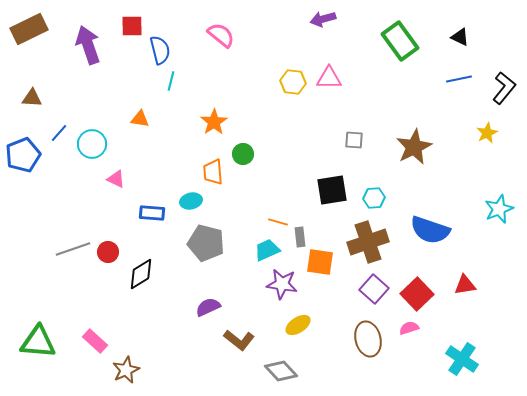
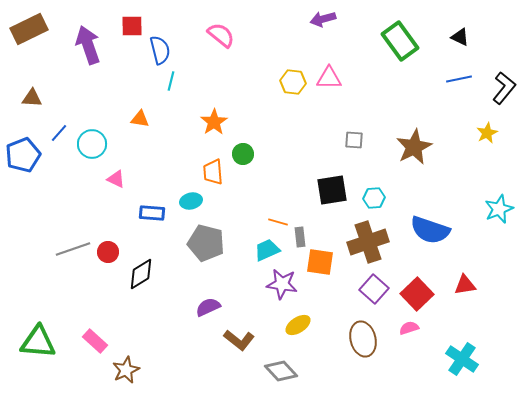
brown ellipse at (368, 339): moved 5 px left
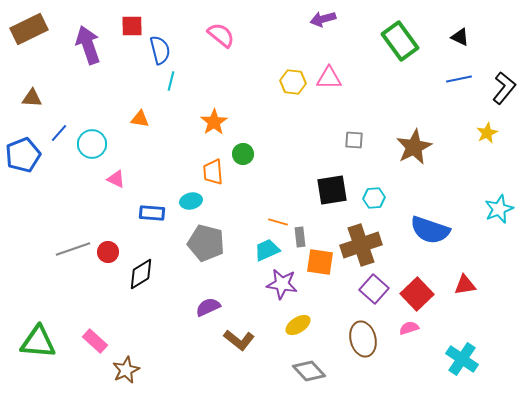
brown cross at (368, 242): moved 7 px left, 3 px down
gray diamond at (281, 371): moved 28 px right
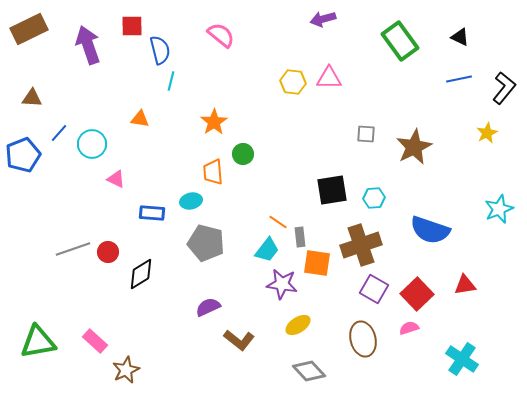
gray square at (354, 140): moved 12 px right, 6 px up
orange line at (278, 222): rotated 18 degrees clockwise
cyan trapezoid at (267, 250): rotated 152 degrees clockwise
orange square at (320, 262): moved 3 px left, 1 px down
purple square at (374, 289): rotated 12 degrees counterclockwise
green triangle at (38, 342): rotated 15 degrees counterclockwise
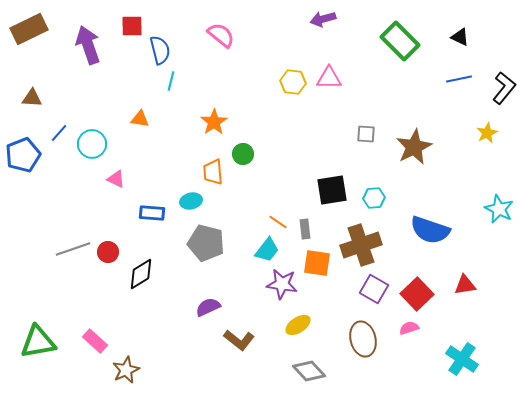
green rectangle at (400, 41): rotated 9 degrees counterclockwise
cyan star at (499, 209): rotated 24 degrees counterclockwise
gray rectangle at (300, 237): moved 5 px right, 8 px up
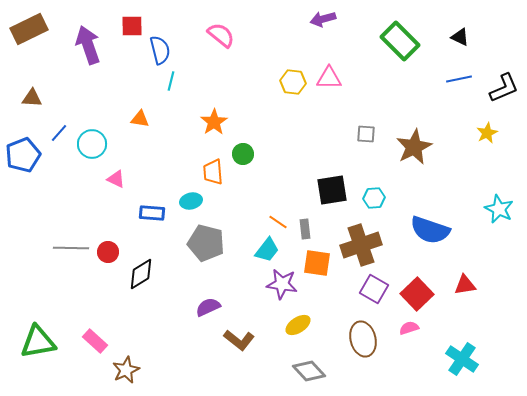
black L-shape at (504, 88): rotated 28 degrees clockwise
gray line at (73, 249): moved 2 px left, 1 px up; rotated 20 degrees clockwise
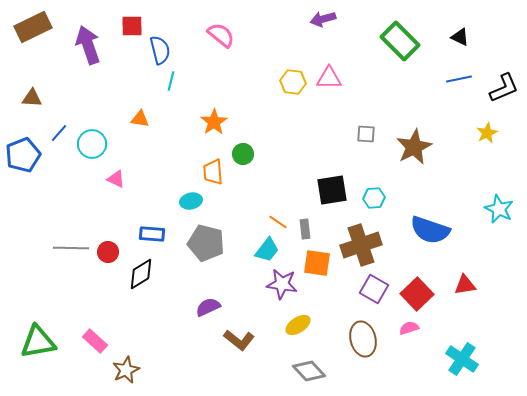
brown rectangle at (29, 29): moved 4 px right, 2 px up
blue rectangle at (152, 213): moved 21 px down
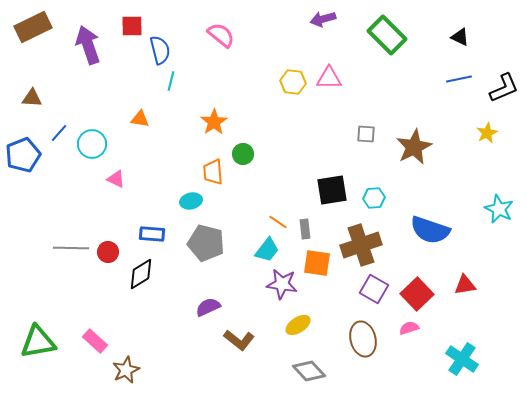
green rectangle at (400, 41): moved 13 px left, 6 px up
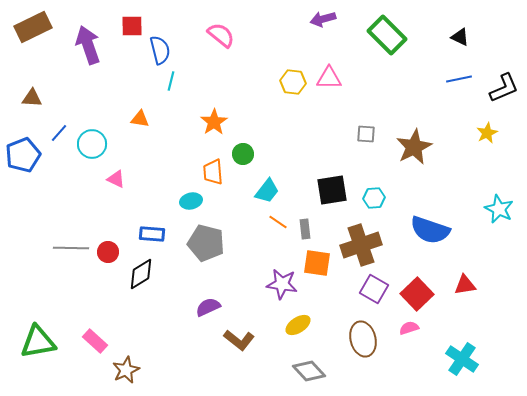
cyan trapezoid at (267, 250): moved 59 px up
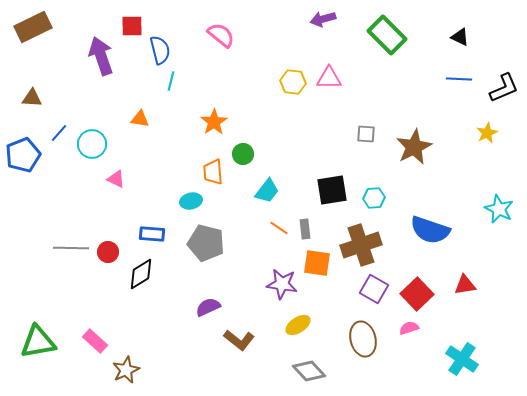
purple arrow at (88, 45): moved 13 px right, 11 px down
blue line at (459, 79): rotated 15 degrees clockwise
orange line at (278, 222): moved 1 px right, 6 px down
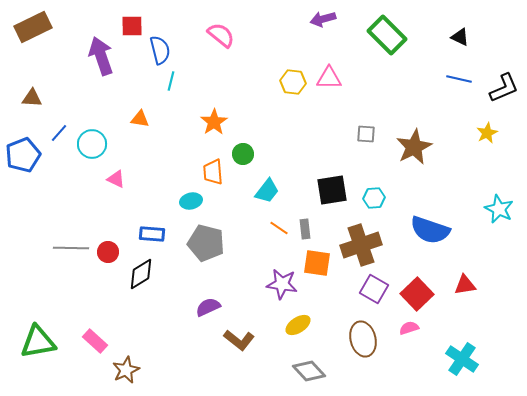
blue line at (459, 79): rotated 10 degrees clockwise
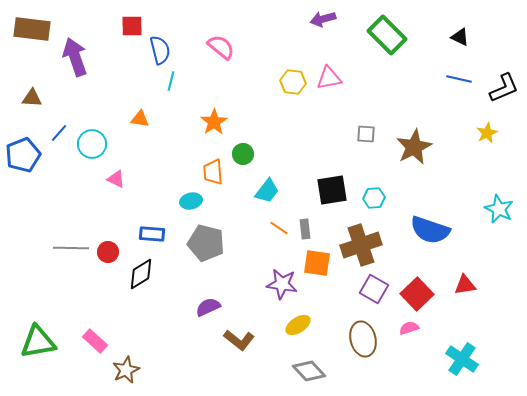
brown rectangle at (33, 27): moved 1 px left, 2 px down; rotated 33 degrees clockwise
pink semicircle at (221, 35): moved 12 px down
purple arrow at (101, 56): moved 26 px left, 1 px down
pink triangle at (329, 78): rotated 12 degrees counterclockwise
